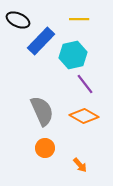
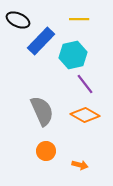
orange diamond: moved 1 px right, 1 px up
orange circle: moved 1 px right, 3 px down
orange arrow: rotated 35 degrees counterclockwise
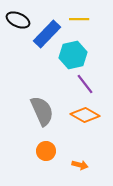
blue rectangle: moved 6 px right, 7 px up
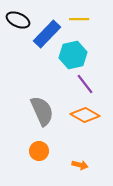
orange circle: moved 7 px left
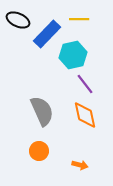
orange diamond: rotated 48 degrees clockwise
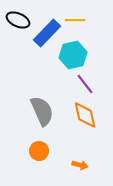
yellow line: moved 4 px left, 1 px down
blue rectangle: moved 1 px up
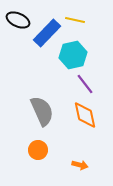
yellow line: rotated 12 degrees clockwise
orange circle: moved 1 px left, 1 px up
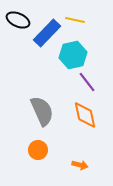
purple line: moved 2 px right, 2 px up
